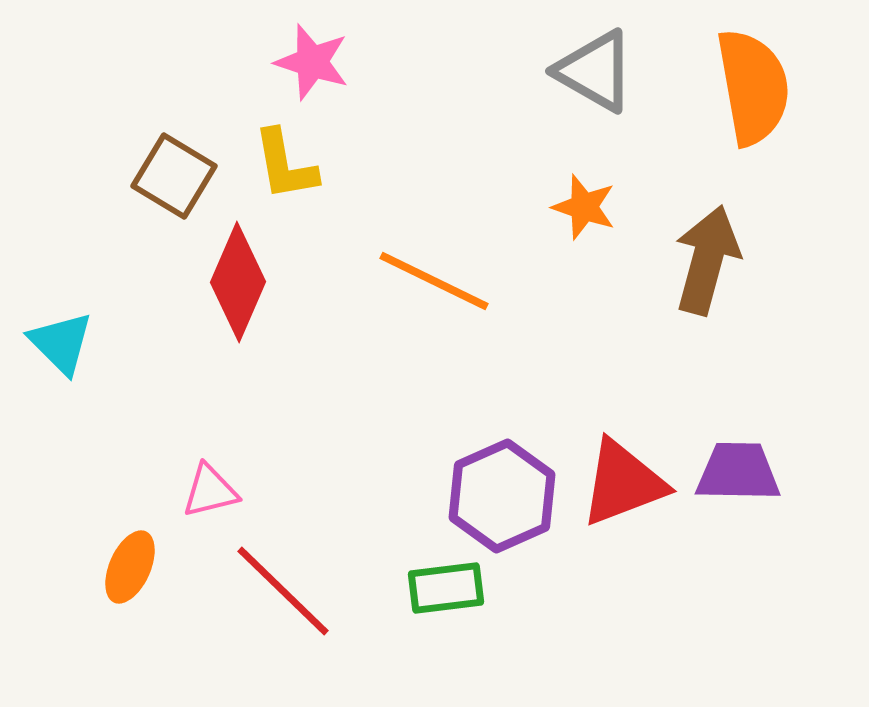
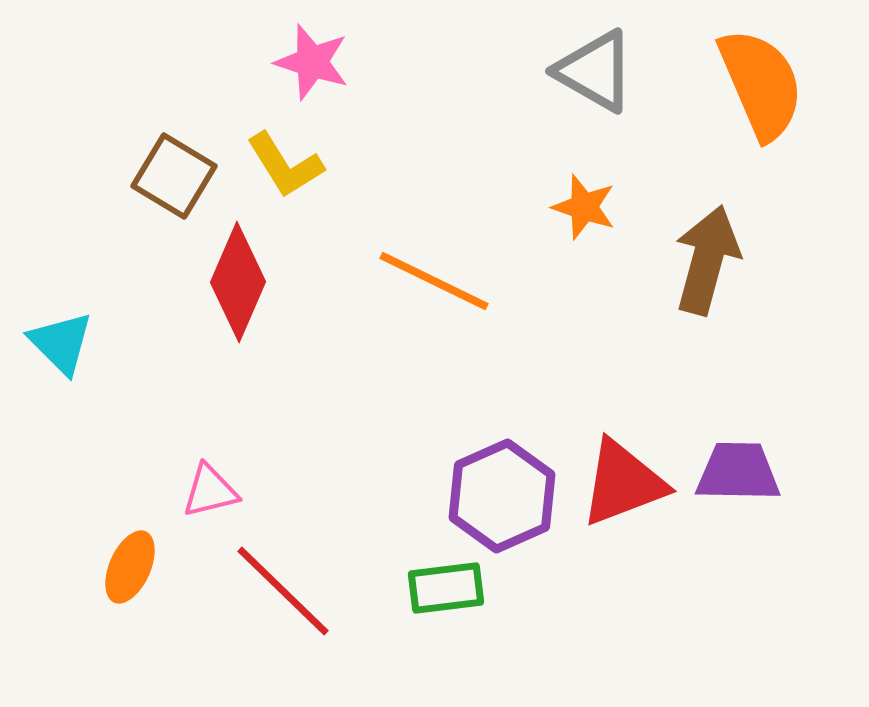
orange semicircle: moved 8 px right, 3 px up; rotated 13 degrees counterclockwise
yellow L-shape: rotated 22 degrees counterclockwise
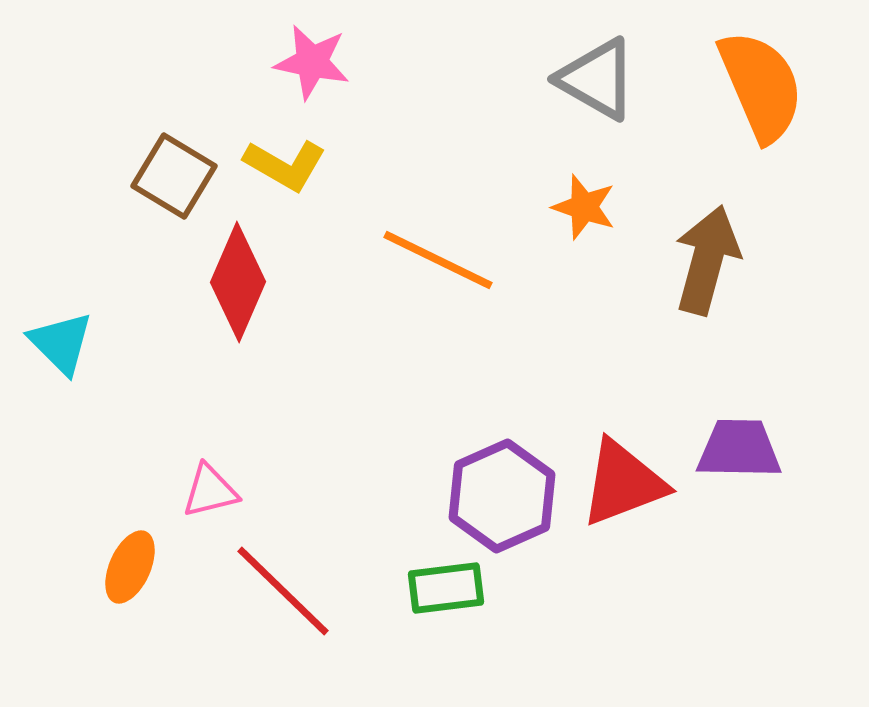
pink star: rotated 6 degrees counterclockwise
gray triangle: moved 2 px right, 8 px down
orange semicircle: moved 2 px down
yellow L-shape: rotated 28 degrees counterclockwise
orange line: moved 4 px right, 21 px up
purple trapezoid: moved 1 px right, 23 px up
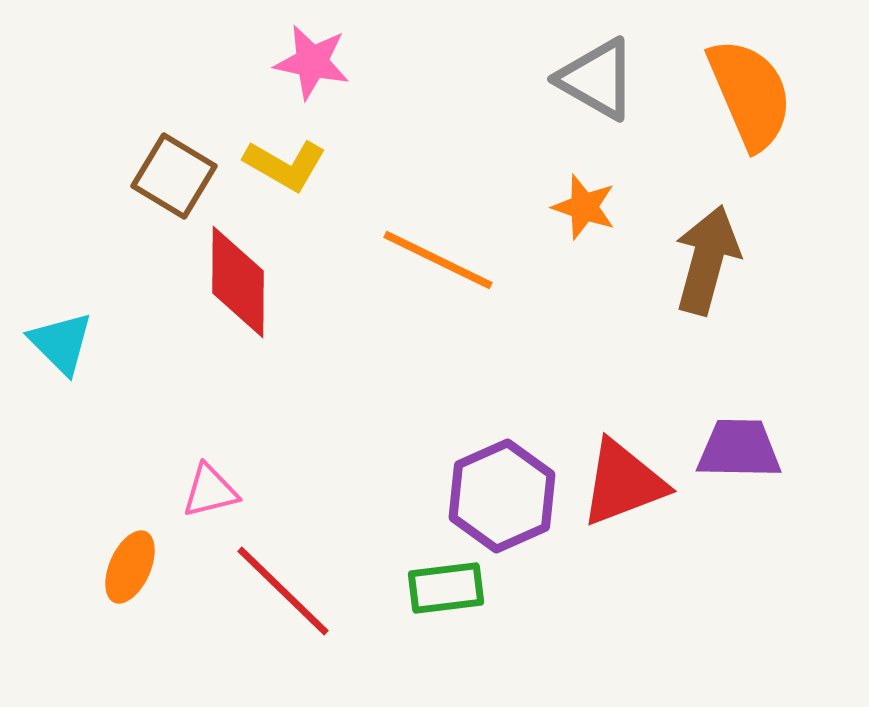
orange semicircle: moved 11 px left, 8 px down
red diamond: rotated 23 degrees counterclockwise
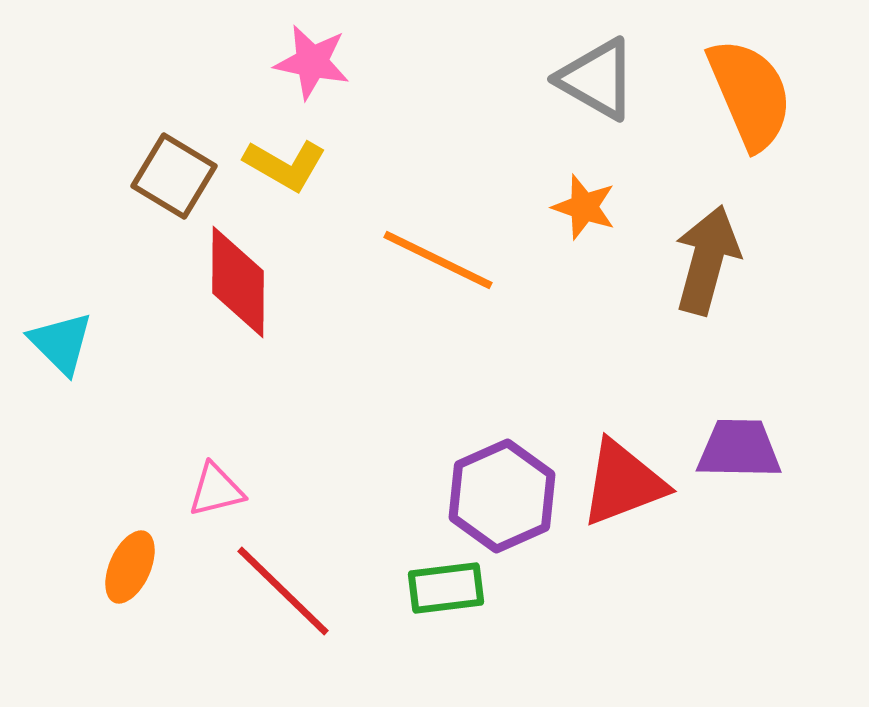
pink triangle: moved 6 px right, 1 px up
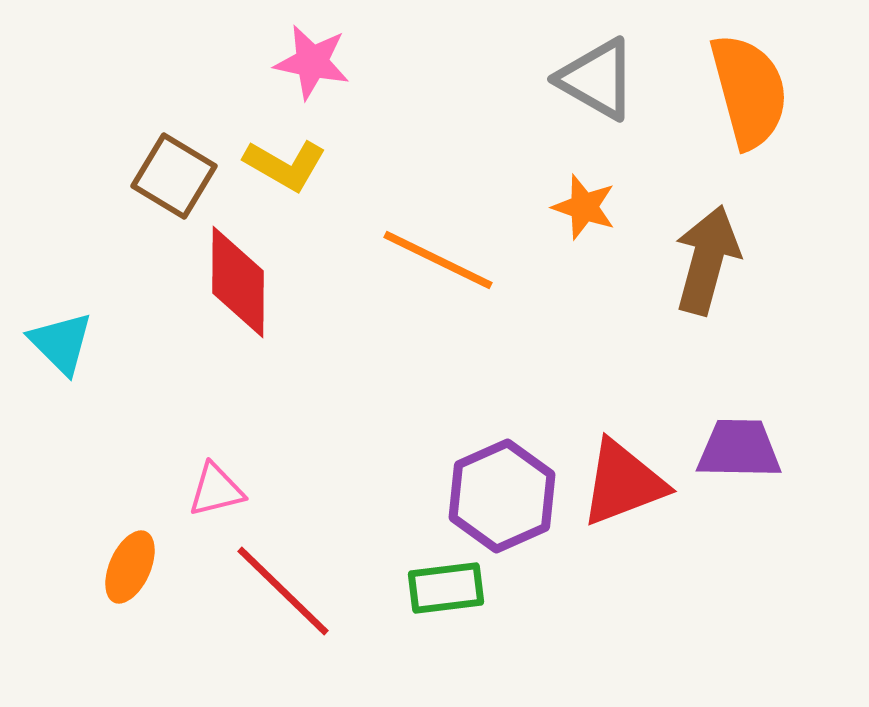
orange semicircle: moved 1 px left, 3 px up; rotated 8 degrees clockwise
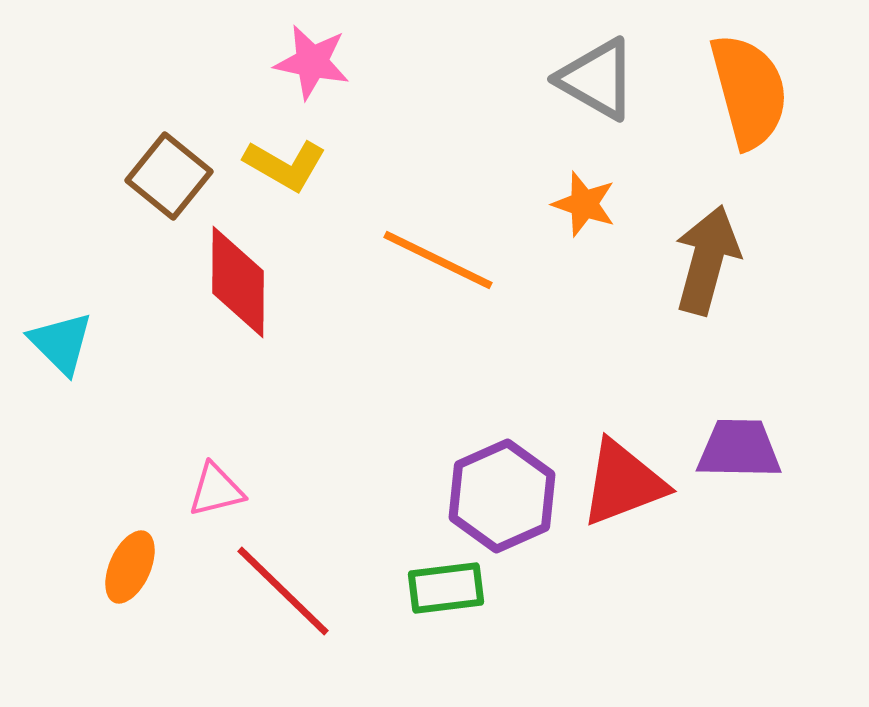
brown square: moved 5 px left; rotated 8 degrees clockwise
orange star: moved 3 px up
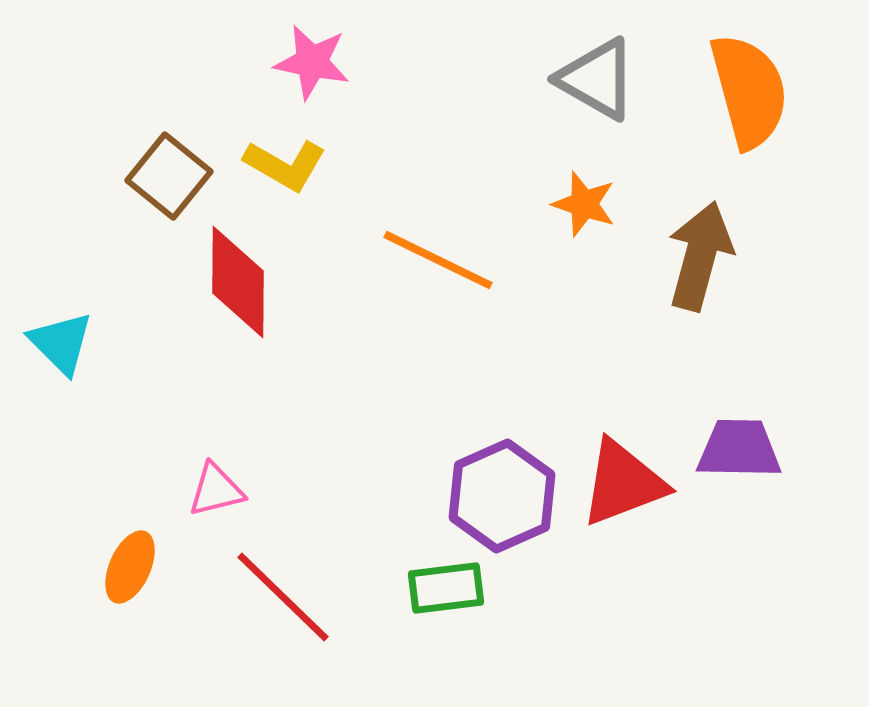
brown arrow: moved 7 px left, 4 px up
red line: moved 6 px down
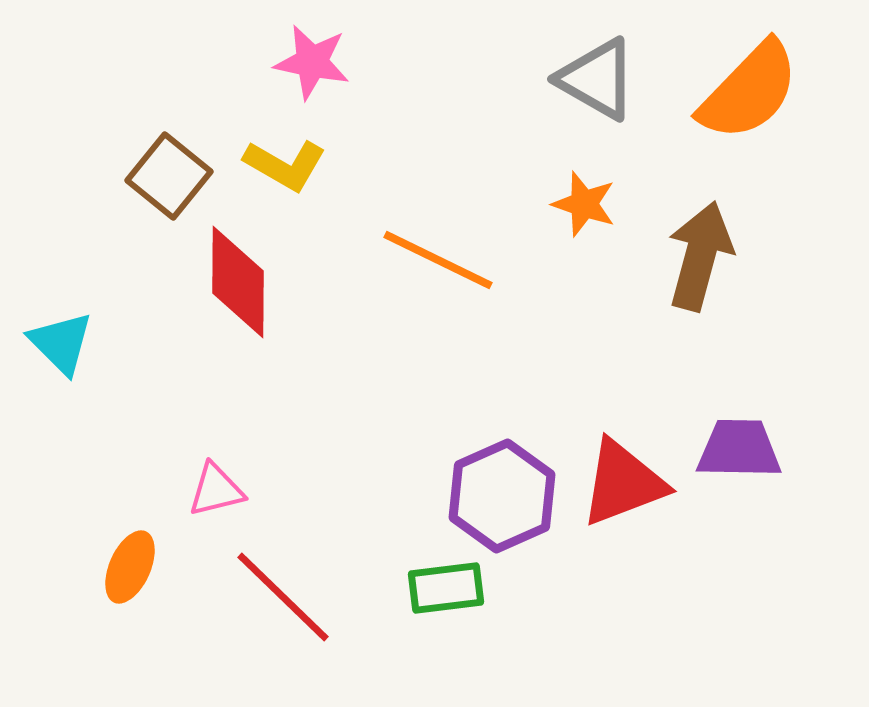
orange semicircle: rotated 59 degrees clockwise
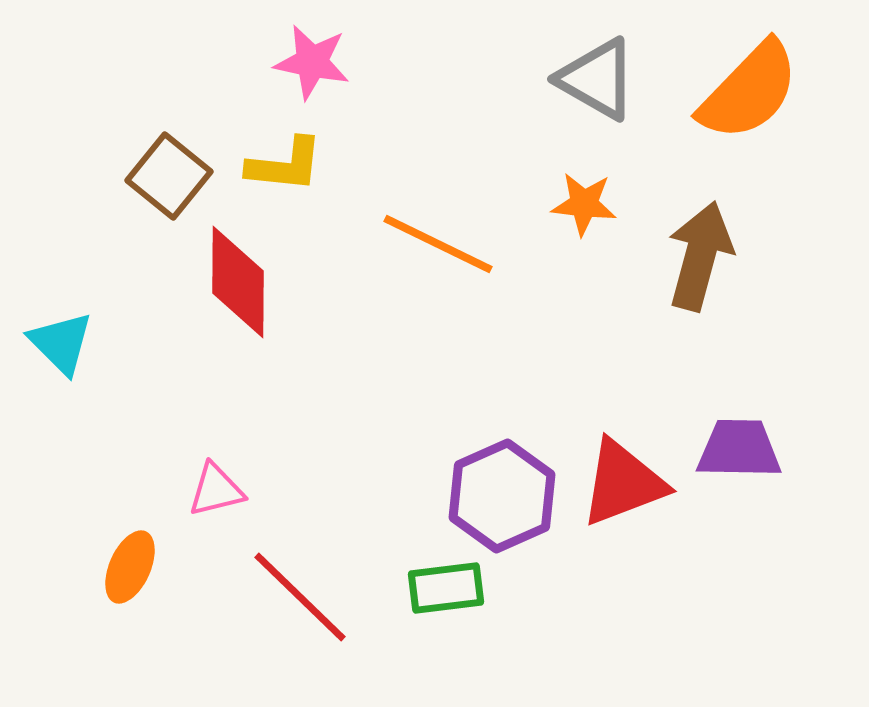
yellow L-shape: rotated 24 degrees counterclockwise
orange star: rotated 12 degrees counterclockwise
orange line: moved 16 px up
red line: moved 17 px right
